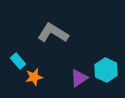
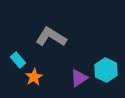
gray L-shape: moved 2 px left, 4 px down
cyan rectangle: moved 1 px up
orange star: rotated 18 degrees counterclockwise
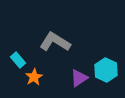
gray L-shape: moved 4 px right, 5 px down
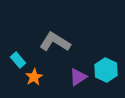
purple triangle: moved 1 px left, 1 px up
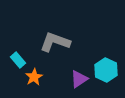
gray L-shape: rotated 12 degrees counterclockwise
purple triangle: moved 1 px right, 2 px down
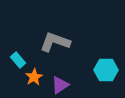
cyan hexagon: rotated 25 degrees counterclockwise
purple triangle: moved 19 px left, 6 px down
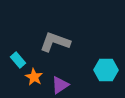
orange star: rotated 12 degrees counterclockwise
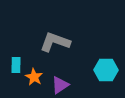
cyan rectangle: moved 2 px left, 5 px down; rotated 42 degrees clockwise
